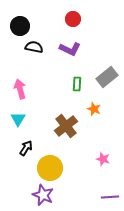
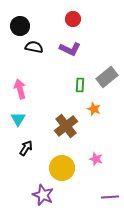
green rectangle: moved 3 px right, 1 px down
pink star: moved 7 px left
yellow circle: moved 12 px right
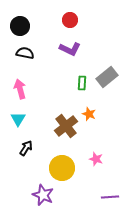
red circle: moved 3 px left, 1 px down
black semicircle: moved 9 px left, 6 px down
green rectangle: moved 2 px right, 2 px up
orange star: moved 5 px left, 5 px down
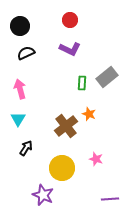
black semicircle: moved 1 px right; rotated 36 degrees counterclockwise
purple line: moved 2 px down
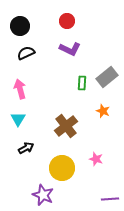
red circle: moved 3 px left, 1 px down
orange star: moved 14 px right, 3 px up
black arrow: rotated 28 degrees clockwise
